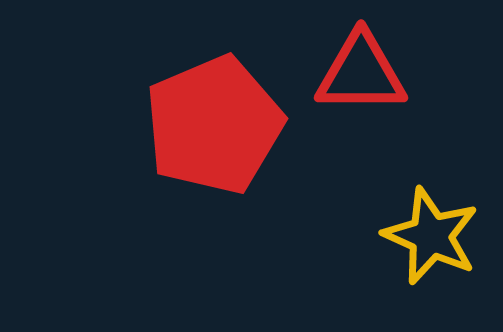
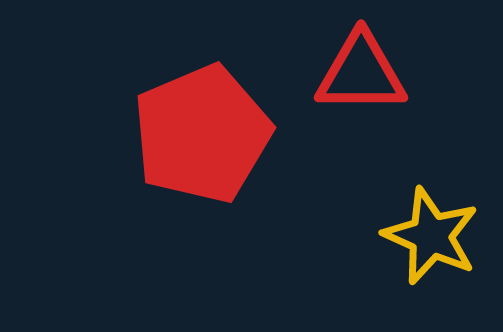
red pentagon: moved 12 px left, 9 px down
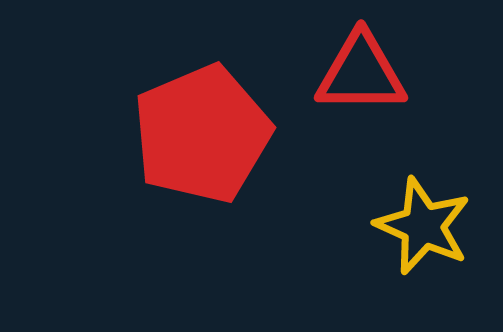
yellow star: moved 8 px left, 10 px up
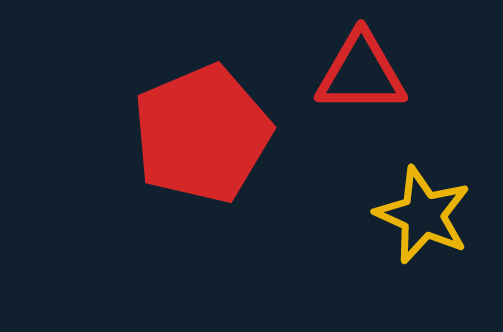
yellow star: moved 11 px up
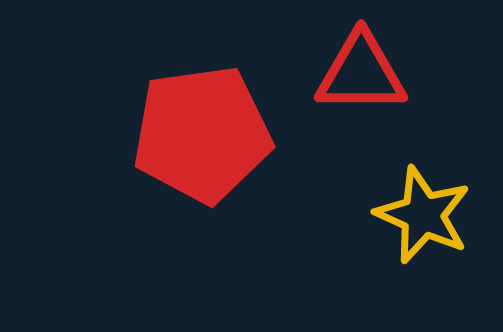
red pentagon: rotated 15 degrees clockwise
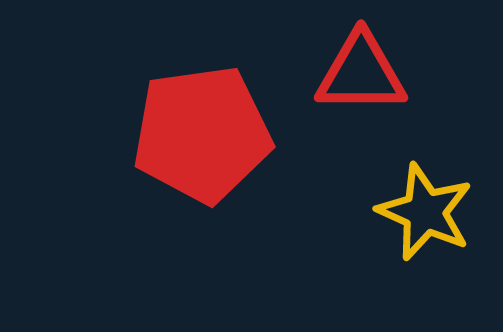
yellow star: moved 2 px right, 3 px up
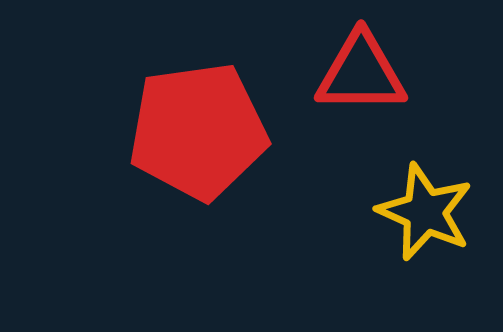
red pentagon: moved 4 px left, 3 px up
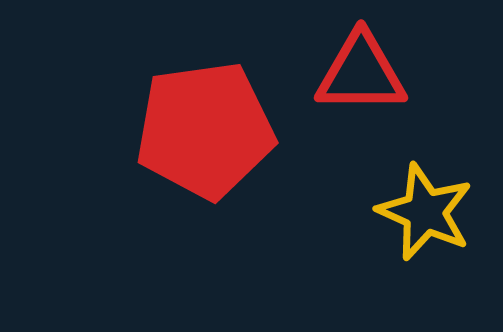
red pentagon: moved 7 px right, 1 px up
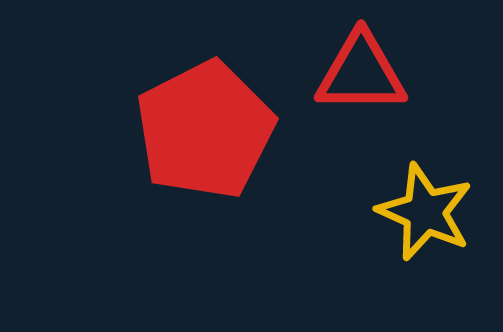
red pentagon: rotated 19 degrees counterclockwise
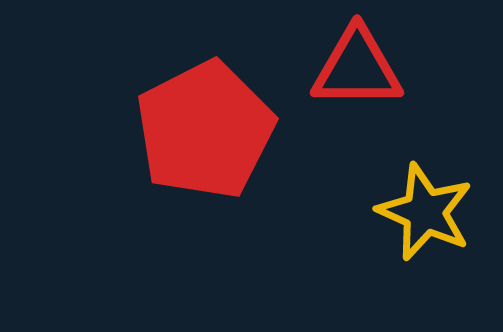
red triangle: moved 4 px left, 5 px up
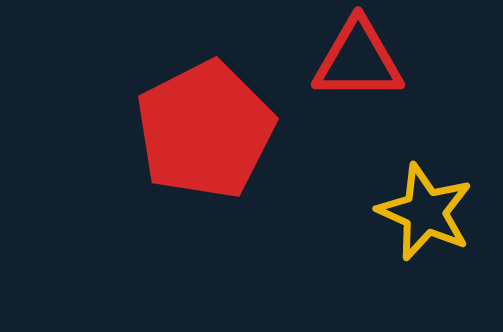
red triangle: moved 1 px right, 8 px up
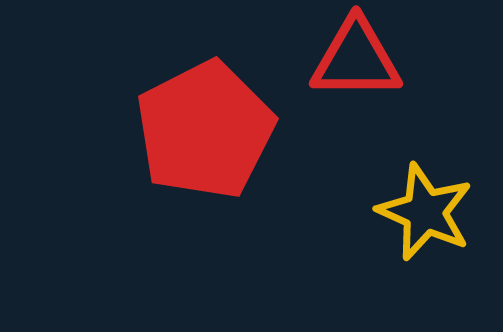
red triangle: moved 2 px left, 1 px up
